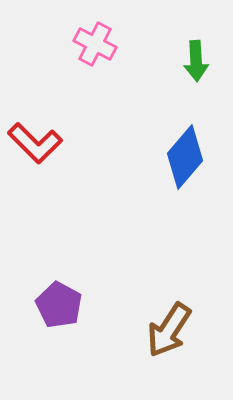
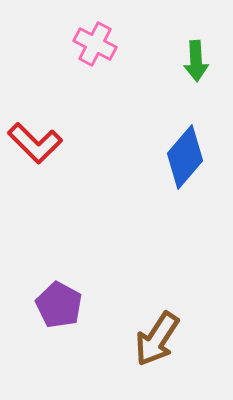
brown arrow: moved 12 px left, 9 px down
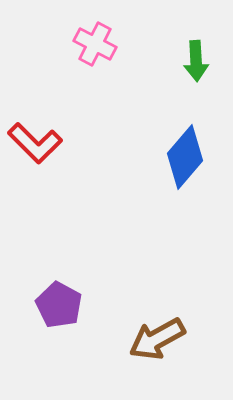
brown arrow: rotated 28 degrees clockwise
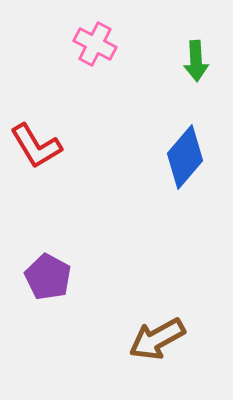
red L-shape: moved 1 px right, 3 px down; rotated 14 degrees clockwise
purple pentagon: moved 11 px left, 28 px up
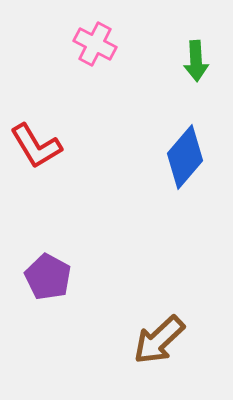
brown arrow: moved 2 px right, 1 px down; rotated 14 degrees counterclockwise
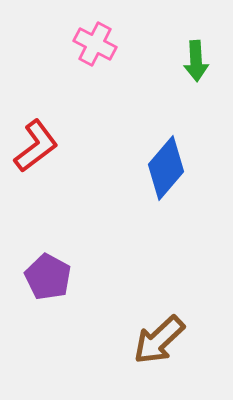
red L-shape: rotated 96 degrees counterclockwise
blue diamond: moved 19 px left, 11 px down
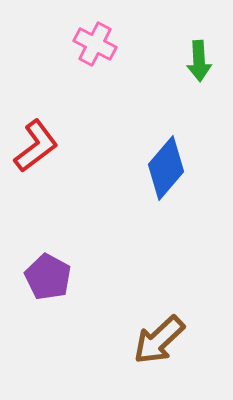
green arrow: moved 3 px right
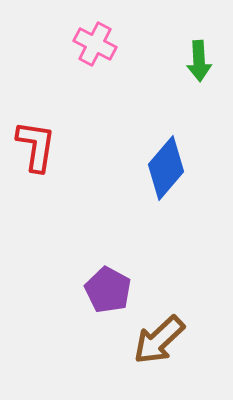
red L-shape: rotated 44 degrees counterclockwise
purple pentagon: moved 60 px right, 13 px down
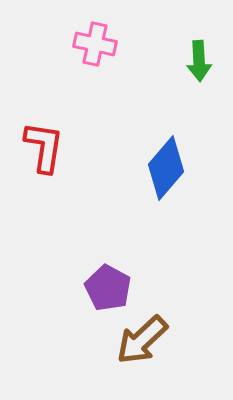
pink cross: rotated 15 degrees counterclockwise
red L-shape: moved 8 px right, 1 px down
purple pentagon: moved 2 px up
brown arrow: moved 17 px left
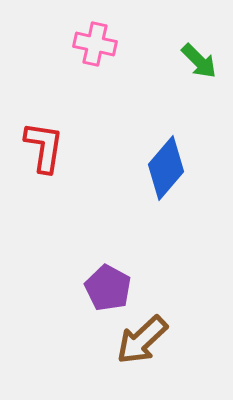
green arrow: rotated 42 degrees counterclockwise
